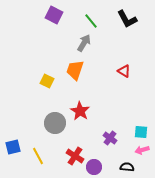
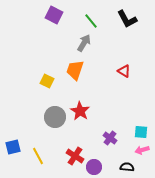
gray circle: moved 6 px up
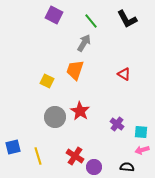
red triangle: moved 3 px down
purple cross: moved 7 px right, 14 px up
yellow line: rotated 12 degrees clockwise
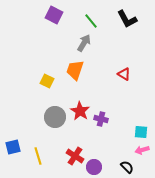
purple cross: moved 16 px left, 5 px up; rotated 24 degrees counterclockwise
black semicircle: rotated 40 degrees clockwise
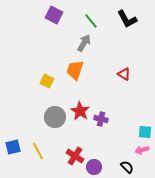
cyan square: moved 4 px right
yellow line: moved 5 px up; rotated 12 degrees counterclockwise
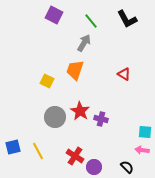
pink arrow: rotated 24 degrees clockwise
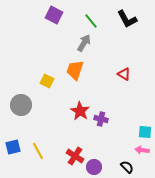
gray circle: moved 34 px left, 12 px up
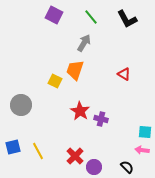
green line: moved 4 px up
yellow square: moved 8 px right
red cross: rotated 12 degrees clockwise
